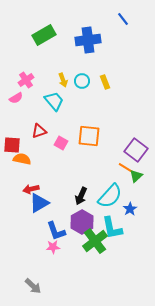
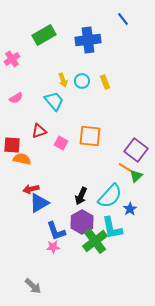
pink cross: moved 14 px left, 21 px up
orange square: moved 1 px right
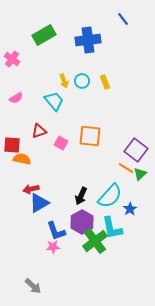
pink cross: rotated 21 degrees counterclockwise
yellow arrow: moved 1 px right, 1 px down
green triangle: moved 4 px right, 2 px up
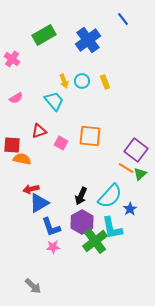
blue cross: rotated 30 degrees counterclockwise
blue L-shape: moved 5 px left, 4 px up
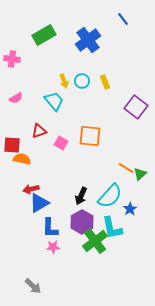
pink cross: rotated 28 degrees counterclockwise
purple square: moved 43 px up
blue L-shape: moved 1 px left, 1 px down; rotated 20 degrees clockwise
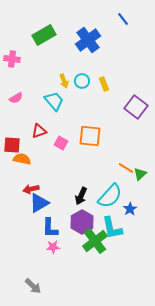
yellow rectangle: moved 1 px left, 2 px down
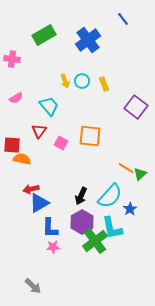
yellow arrow: moved 1 px right
cyan trapezoid: moved 5 px left, 5 px down
red triangle: rotated 35 degrees counterclockwise
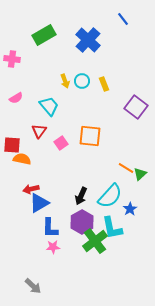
blue cross: rotated 10 degrees counterclockwise
pink square: rotated 24 degrees clockwise
